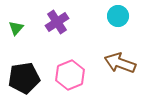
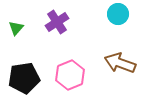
cyan circle: moved 2 px up
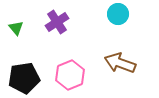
green triangle: rotated 21 degrees counterclockwise
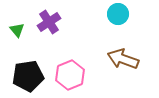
purple cross: moved 8 px left
green triangle: moved 1 px right, 2 px down
brown arrow: moved 3 px right, 4 px up
black pentagon: moved 4 px right, 2 px up
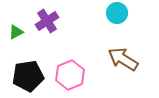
cyan circle: moved 1 px left, 1 px up
purple cross: moved 2 px left, 1 px up
green triangle: moved 1 px left, 2 px down; rotated 42 degrees clockwise
brown arrow: rotated 12 degrees clockwise
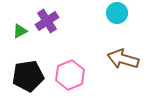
green triangle: moved 4 px right, 1 px up
brown arrow: rotated 16 degrees counterclockwise
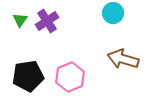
cyan circle: moved 4 px left
green triangle: moved 11 px up; rotated 28 degrees counterclockwise
pink hexagon: moved 2 px down
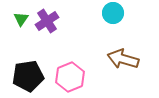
green triangle: moved 1 px right, 1 px up
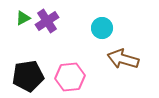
cyan circle: moved 11 px left, 15 px down
green triangle: moved 2 px right, 1 px up; rotated 28 degrees clockwise
pink hexagon: rotated 16 degrees clockwise
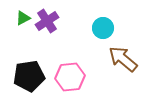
cyan circle: moved 1 px right
brown arrow: rotated 24 degrees clockwise
black pentagon: moved 1 px right
